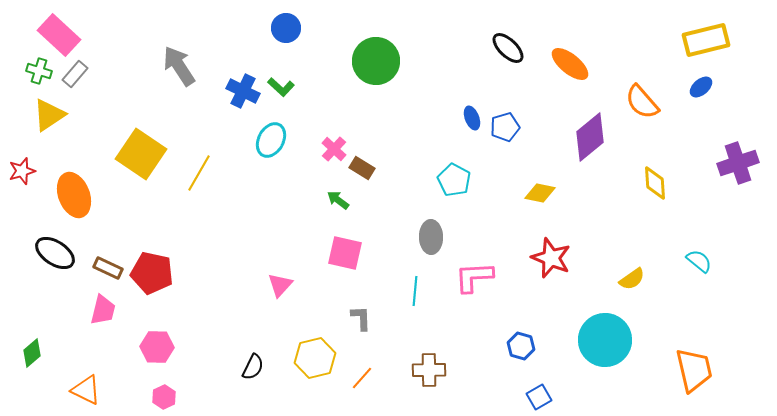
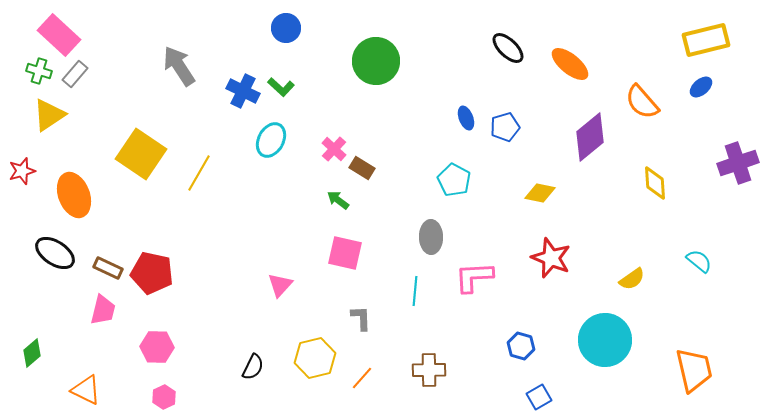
blue ellipse at (472, 118): moved 6 px left
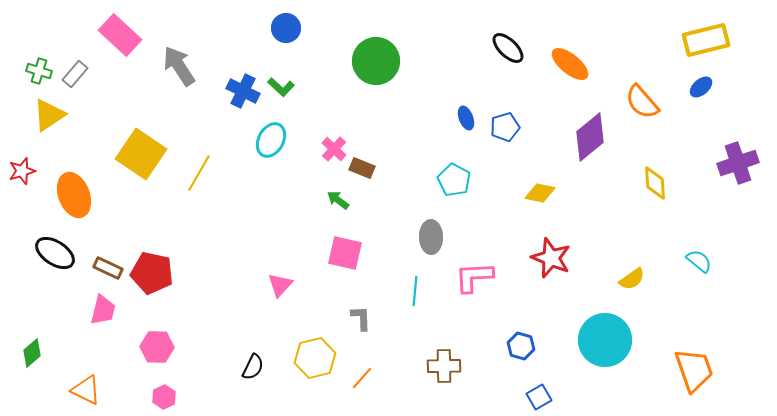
pink rectangle at (59, 35): moved 61 px right
brown rectangle at (362, 168): rotated 10 degrees counterclockwise
brown cross at (429, 370): moved 15 px right, 4 px up
orange trapezoid at (694, 370): rotated 6 degrees counterclockwise
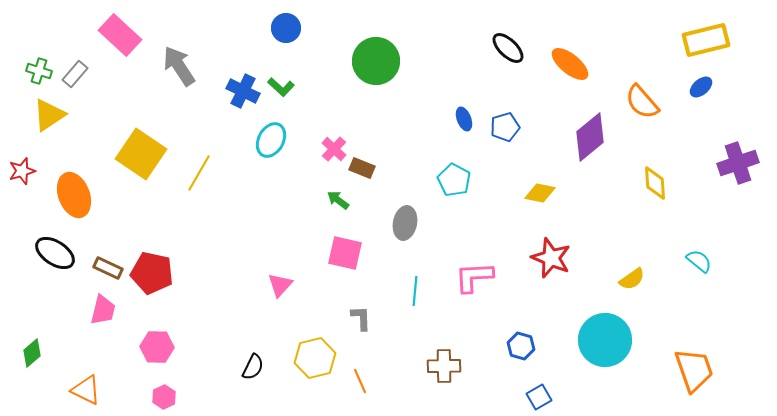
blue ellipse at (466, 118): moved 2 px left, 1 px down
gray ellipse at (431, 237): moved 26 px left, 14 px up; rotated 12 degrees clockwise
orange line at (362, 378): moved 2 px left, 3 px down; rotated 65 degrees counterclockwise
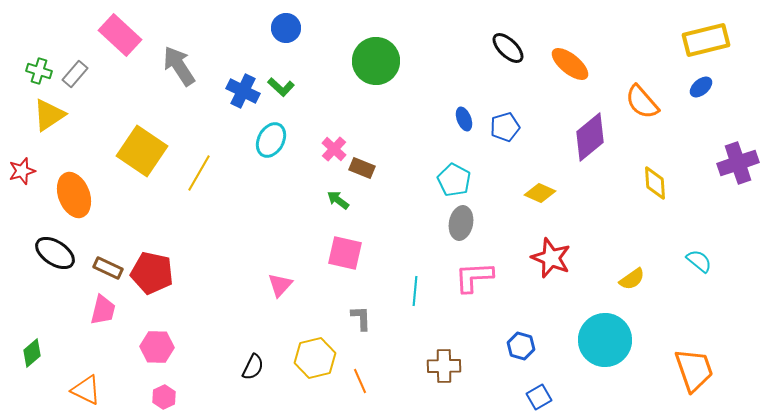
yellow square at (141, 154): moved 1 px right, 3 px up
yellow diamond at (540, 193): rotated 12 degrees clockwise
gray ellipse at (405, 223): moved 56 px right
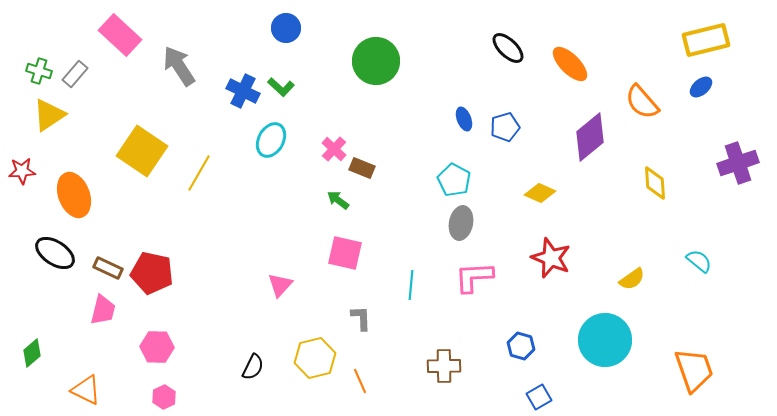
orange ellipse at (570, 64): rotated 6 degrees clockwise
red star at (22, 171): rotated 12 degrees clockwise
cyan line at (415, 291): moved 4 px left, 6 px up
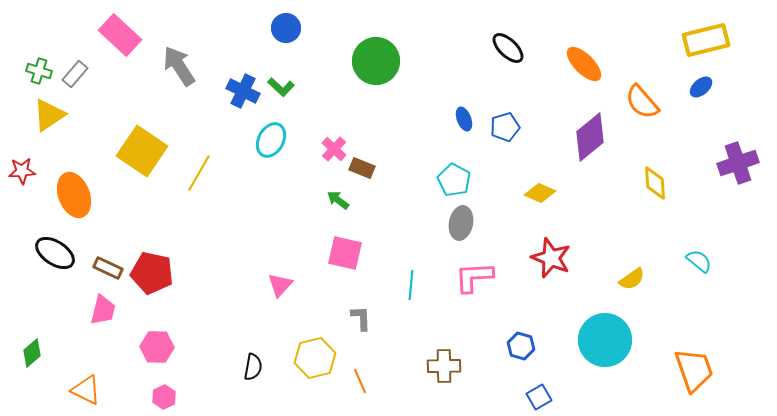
orange ellipse at (570, 64): moved 14 px right
black semicircle at (253, 367): rotated 16 degrees counterclockwise
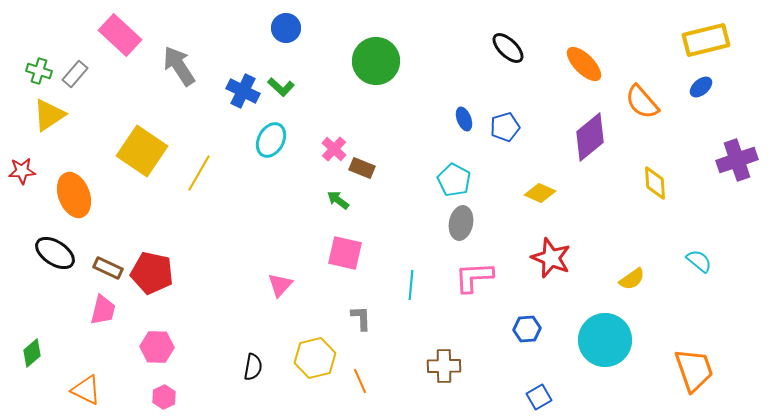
purple cross at (738, 163): moved 1 px left, 3 px up
blue hexagon at (521, 346): moved 6 px right, 17 px up; rotated 20 degrees counterclockwise
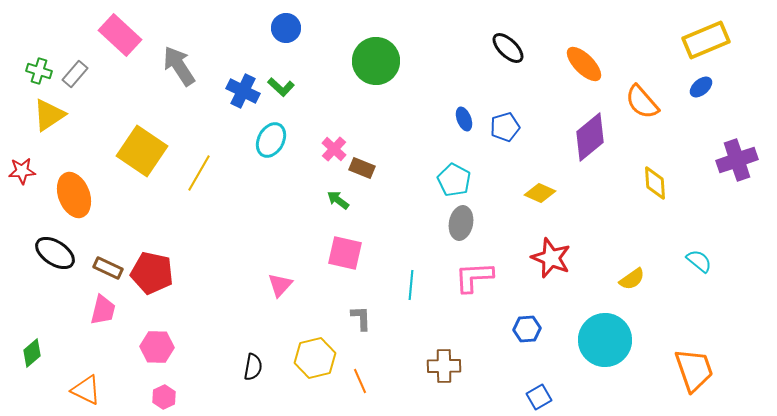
yellow rectangle at (706, 40): rotated 9 degrees counterclockwise
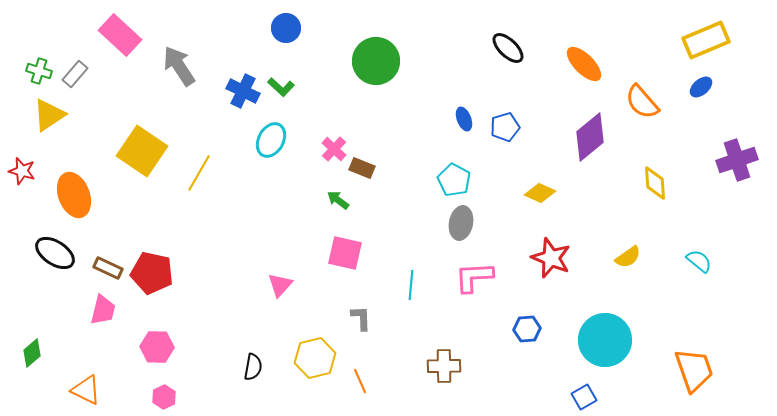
red star at (22, 171): rotated 20 degrees clockwise
yellow semicircle at (632, 279): moved 4 px left, 22 px up
blue square at (539, 397): moved 45 px right
